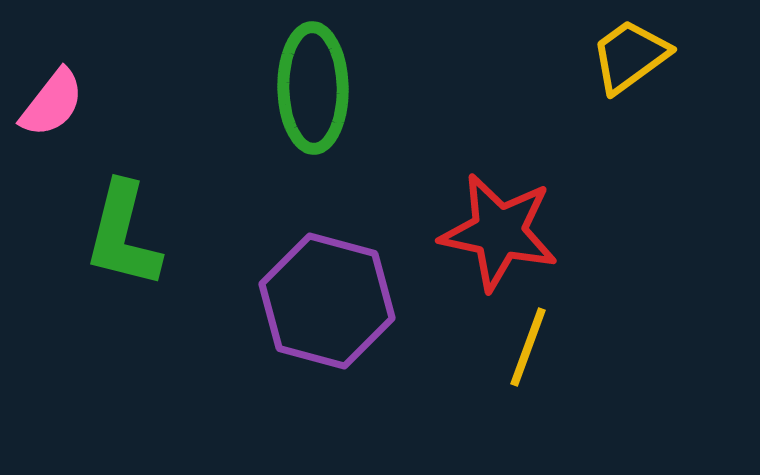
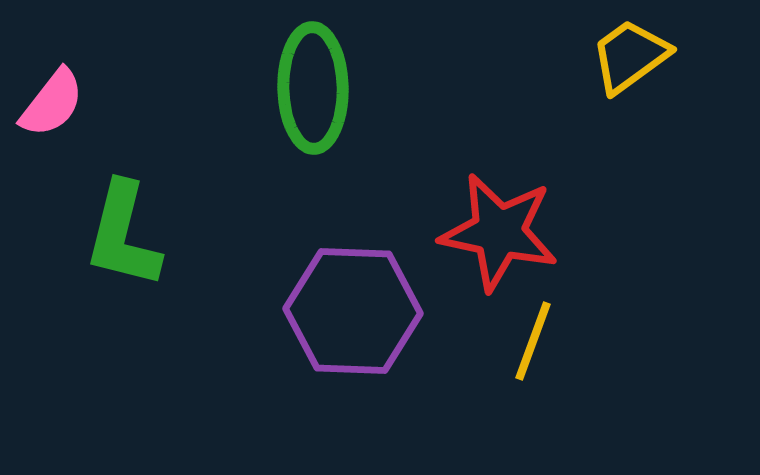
purple hexagon: moved 26 px right, 10 px down; rotated 13 degrees counterclockwise
yellow line: moved 5 px right, 6 px up
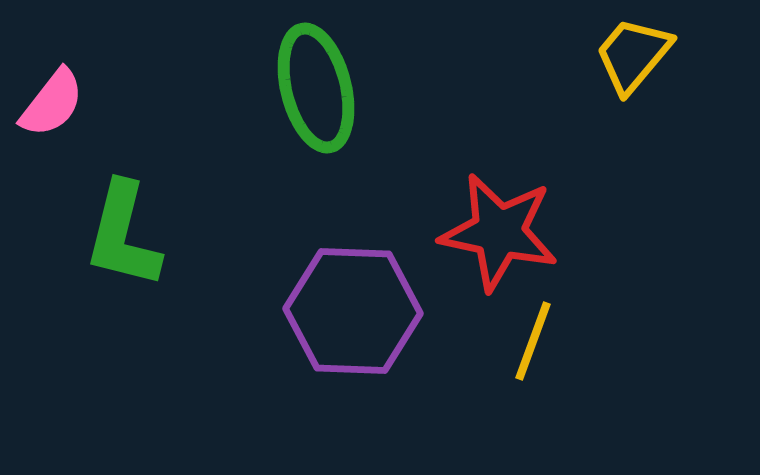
yellow trapezoid: moved 3 px right, 1 px up; rotated 14 degrees counterclockwise
green ellipse: moved 3 px right; rotated 13 degrees counterclockwise
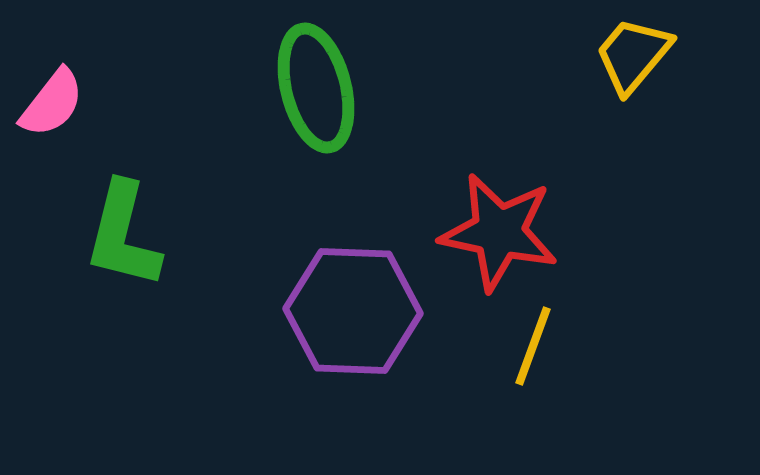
yellow line: moved 5 px down
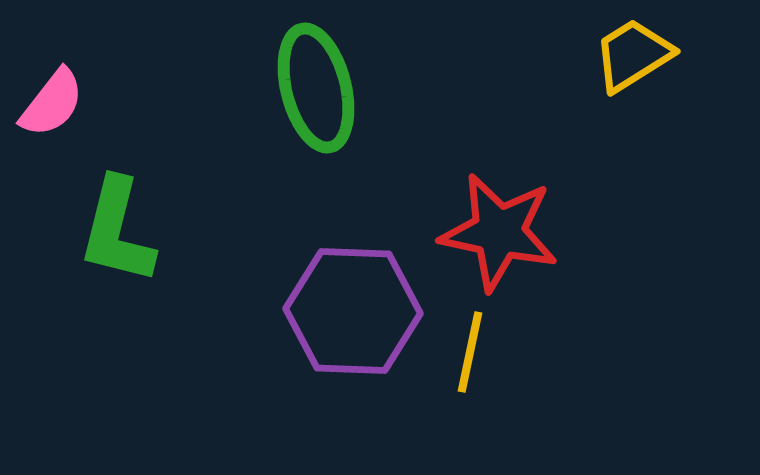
yellow trapezoid: rotated 18 degrees clockwise
green L-shape: moved 6 px left, 4 px up
yellow line: moved 63 px left, 6 px down; rotated 8 degrees counterclockwise
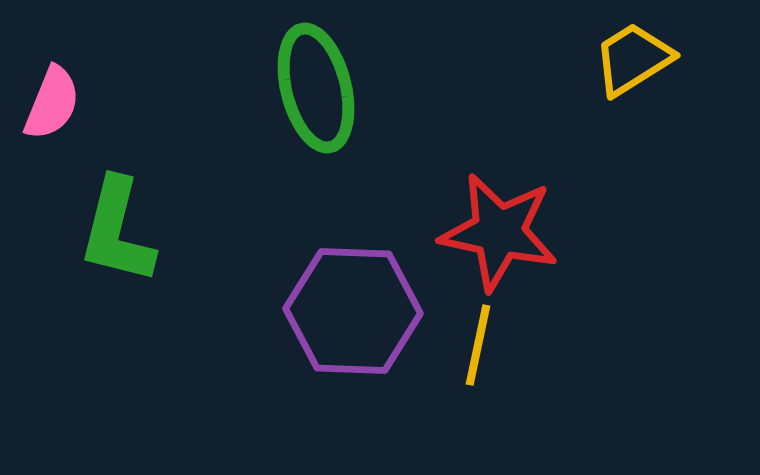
yellow trapezoid: moved 4 px down
pink semicircle: rotated 16 degrees counterclockwise
yellow line: moved 8 px right, 7 px up
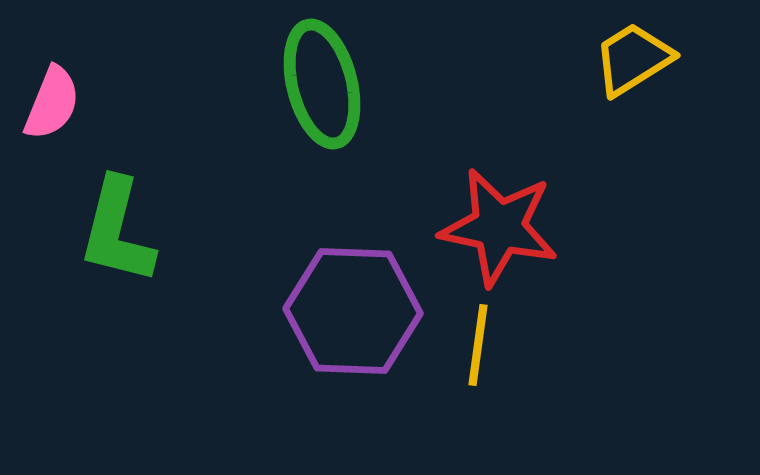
green ellipse: moved 6 px right, 4 px up
red star: moved 5 px up
yellow line: rotated 4 degrees counterclockwise
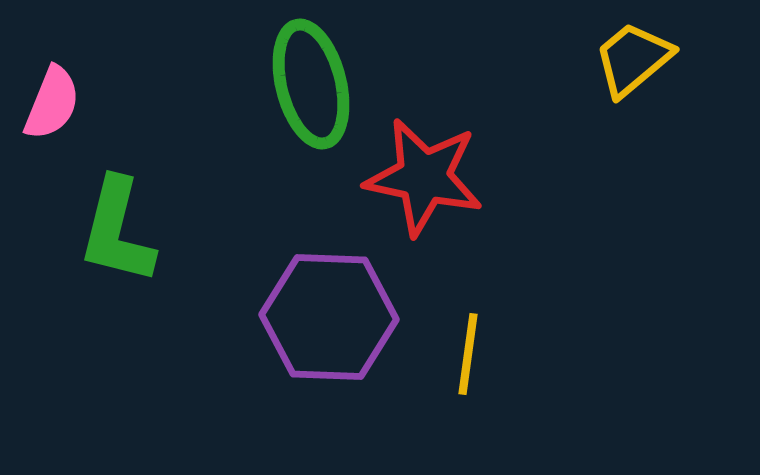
yellow trapezoid: rotated 8 degrees counterclockwise
green ellipse: moved 11 px left
red star: moved 75 px left, 50 px up
purple hexagon: moved 24 px left, 6 px down
yellow line: moved 10 px left, 9 px down
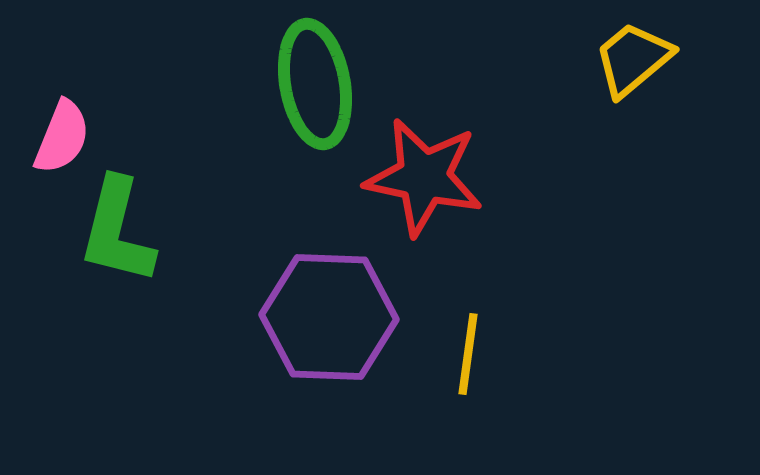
green ellipse: moved 4 px right; rotated 4 degrees clockwise
pink semicircle: moved 10 px right, 34 px down
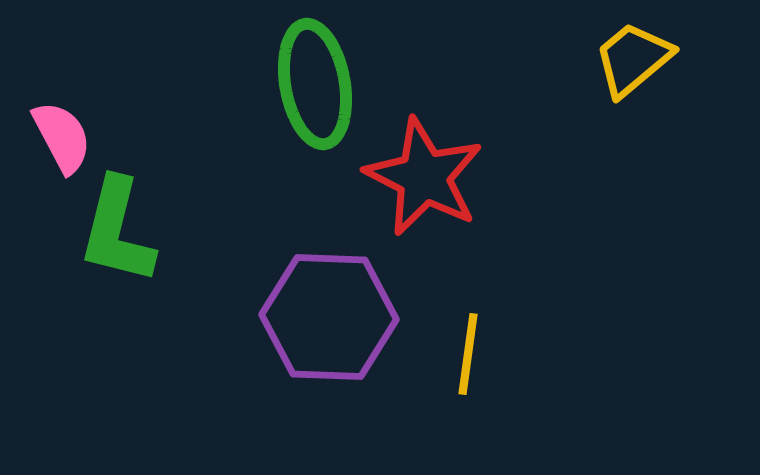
pink semicircle: rotated 50 degrees counterclockwise
red star: rotated 15 degrees clockwise
